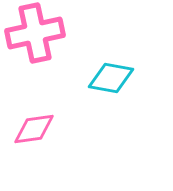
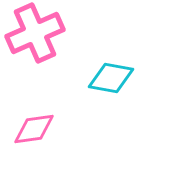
pink cross: rotated 12 degrees counterclockwise
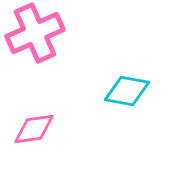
cyan diamond: moved 16 px right, 13 px down
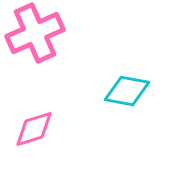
pink diamond: rotated 9 degrees counterclockwise
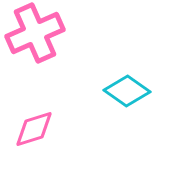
cyan diamond: rotated 24 degrees clockwise
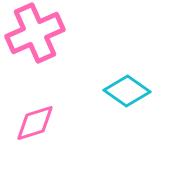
pink diamond: moved 1 px right, 6 px up
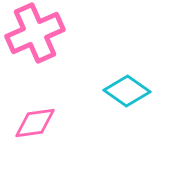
pink diamond: rotated 9 degrees clockwise
